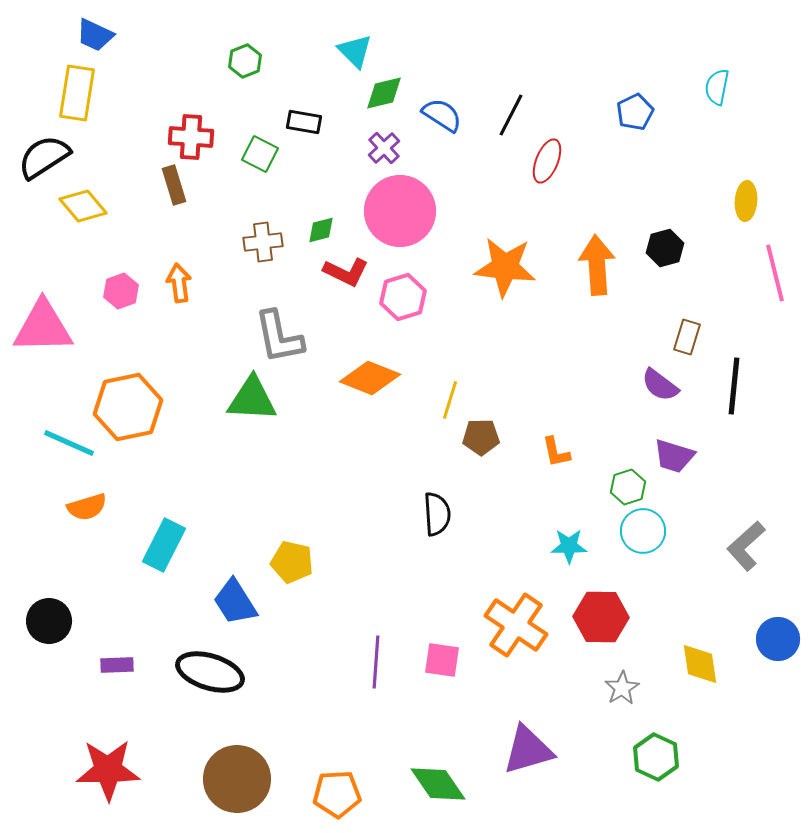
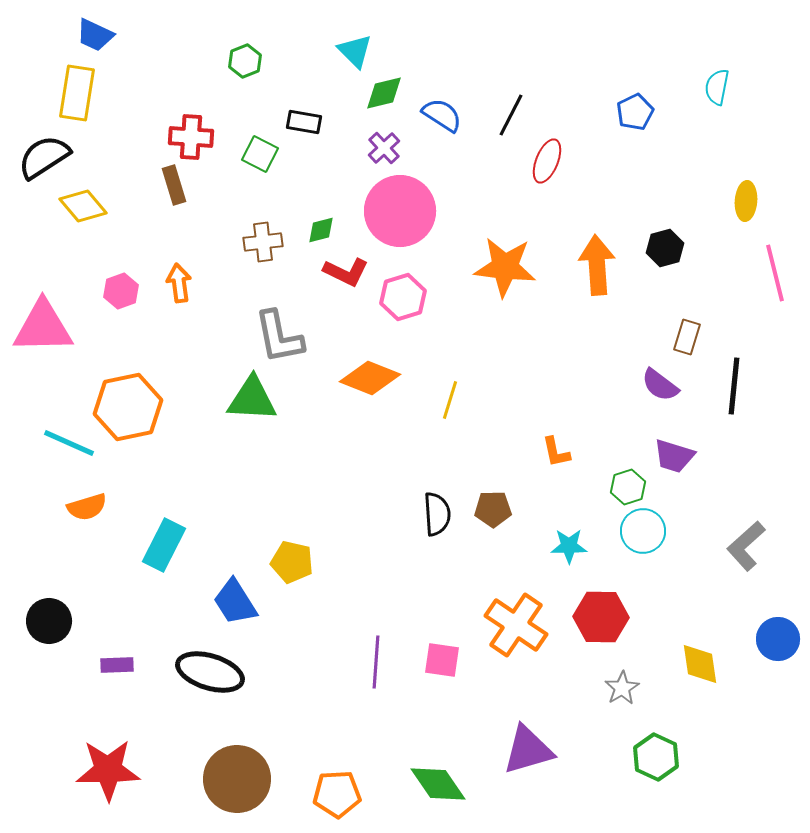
brown pentagon at (481, 437): moved 12 px right, 72 px down
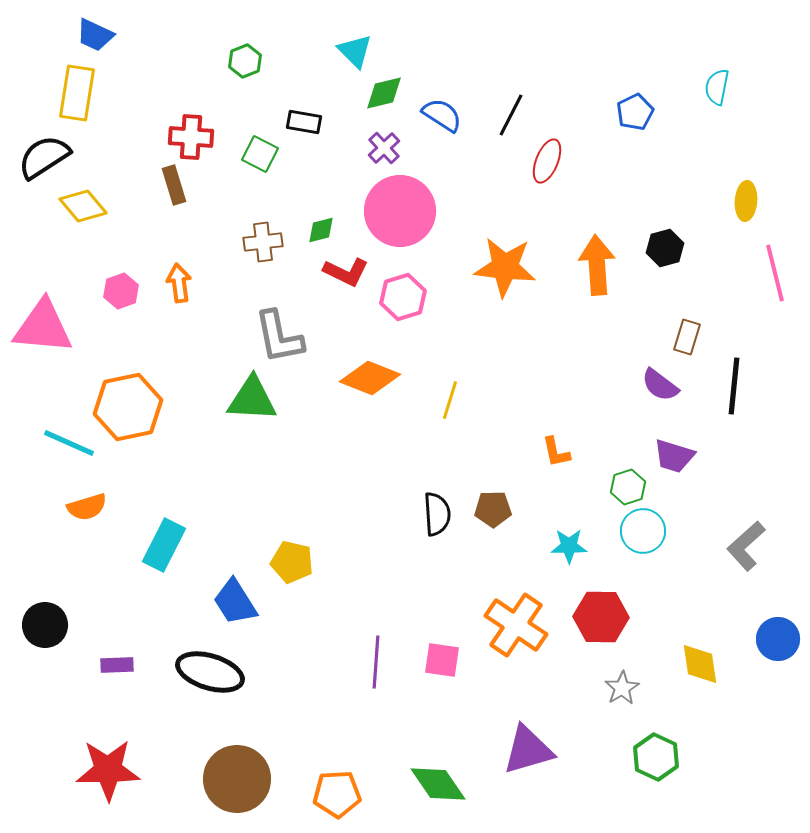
pink triangle at (43, 327): rotated 6 degrees clockwise
black circle at (49, 621): moved 4 px left, 4 px down
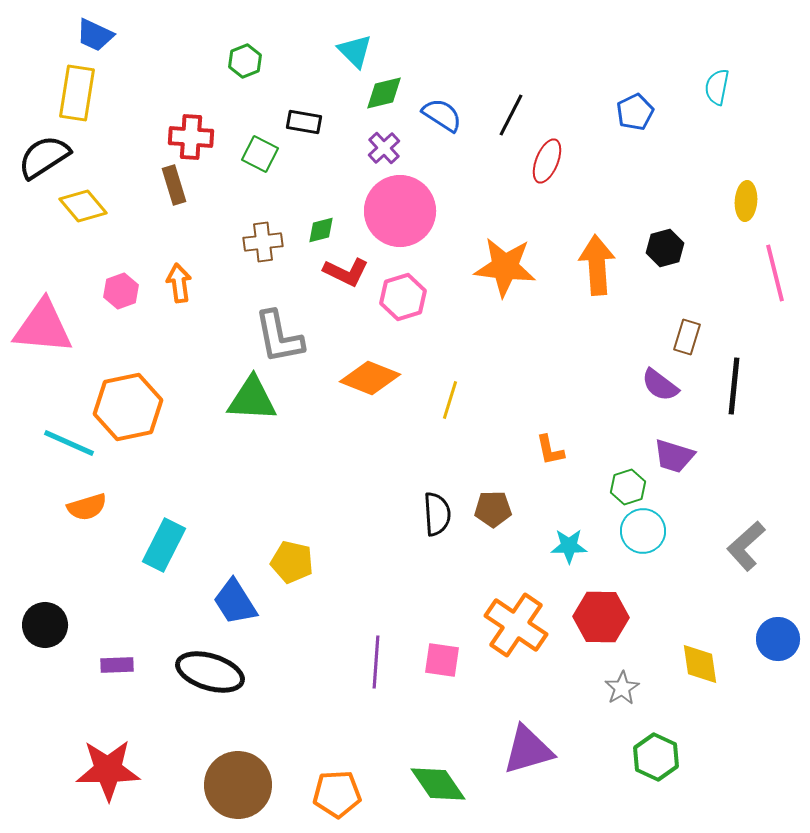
orange L-shape at (556, 452): moved 6 px left, 2 px up
brown circle at (237, 779): moved 1 px right, 6 px down
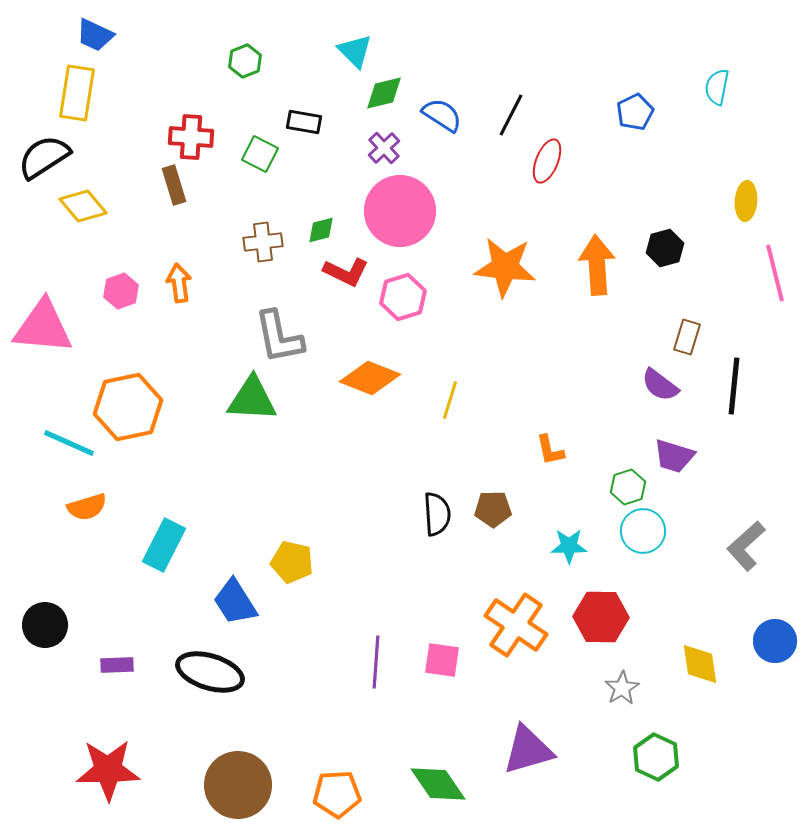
blue circle at (778, 639): moved 3 px left, 2 px down
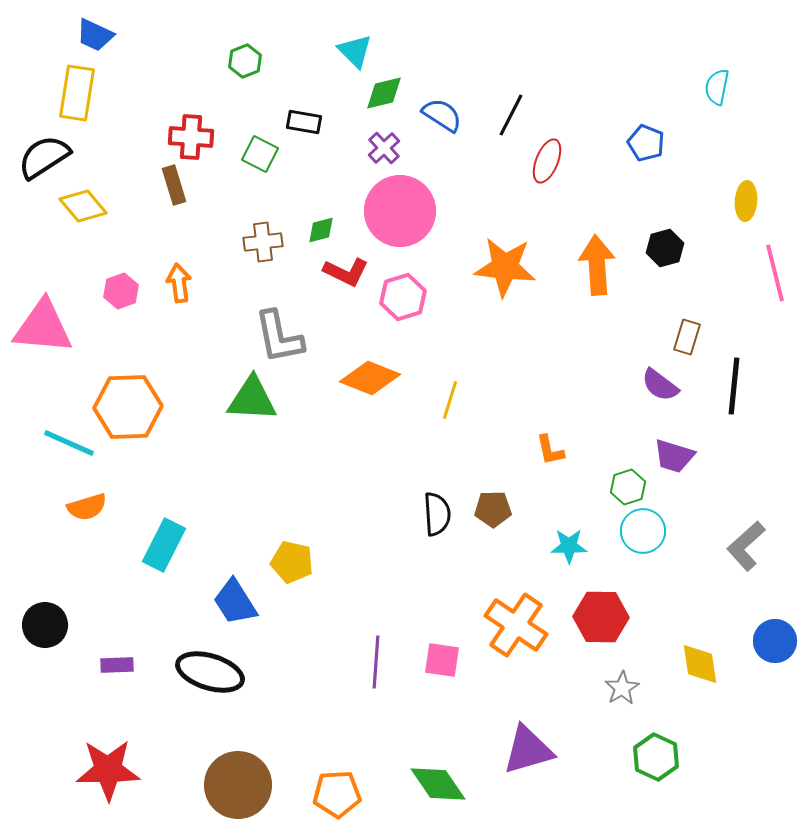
blue pentagon at (635, 112): moved 11 px right, 31 px down; rotated 24 degrees counterclockwise
orange hexagon at (128, 407): rotated 10 degrees clockwise
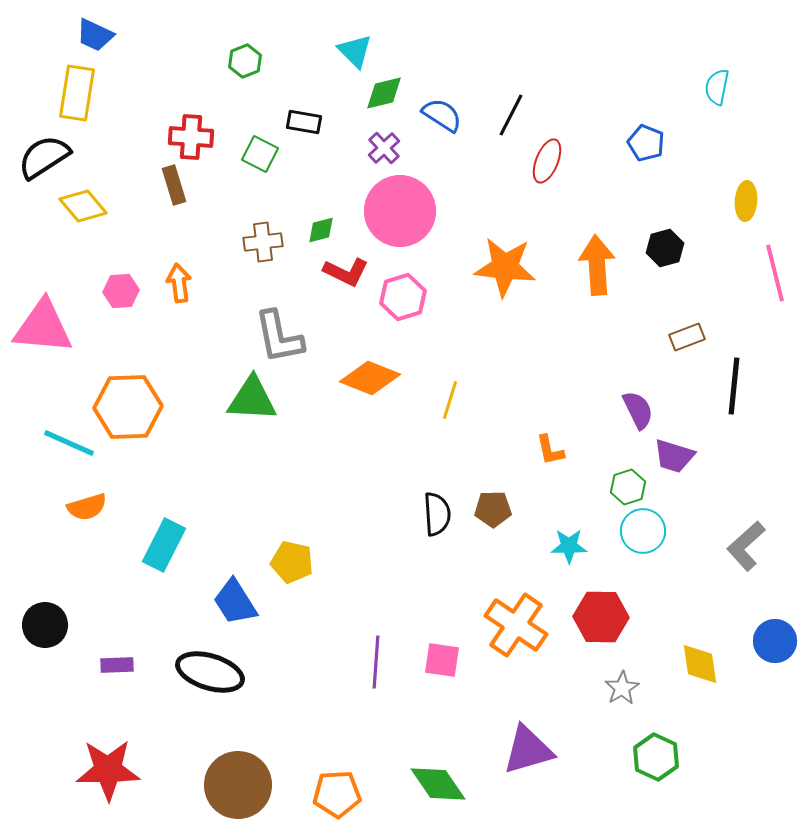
pink hexagon at (121, 291): rotated 16 degrees clockwise
brown rectangle at (687, 337): rotated 52 degrees clockwise
purple semicircle at (660, 385): moved 22 px left, 25 px down; rotated 153 degrees counterclockwise
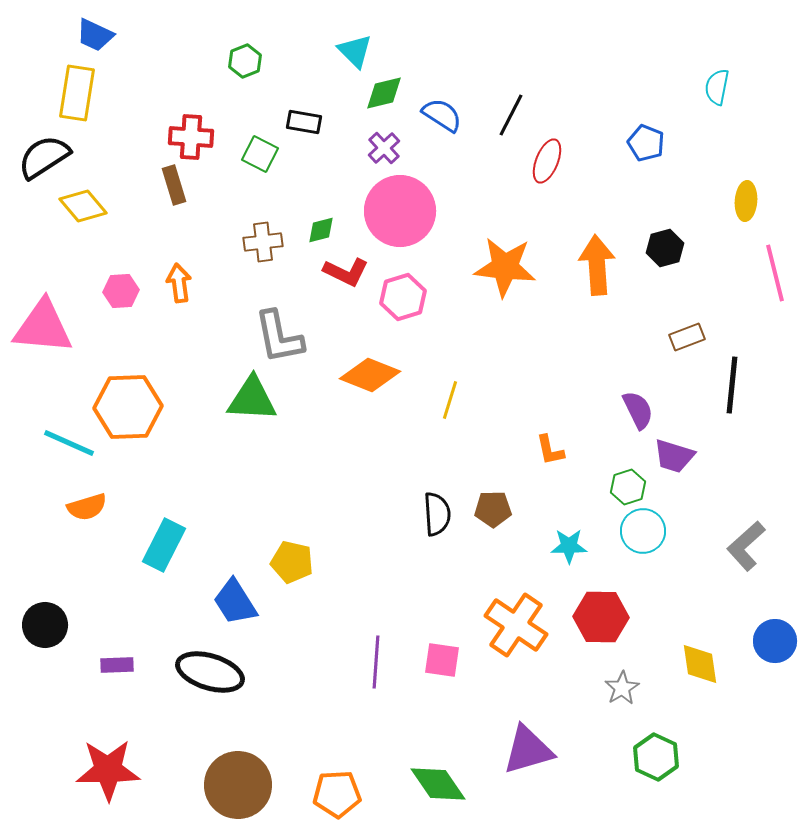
orange diamond at (370, 378): moved 3 px up
black line at (734, 386): moved 2 px left, 1 px up
